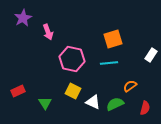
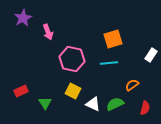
orange semicircle: moved 2 px right, 1 px up
red rectangle: moved 3 px right
white triangle: moved 2 px down
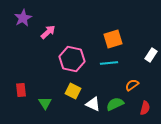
pink arrow: rotated 112 degrees counterclockwise
red rectangle: moved 1 px up; rotated 72 degrees counterclockwise
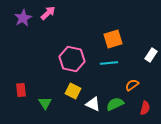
pink arrow: moved 19 px up
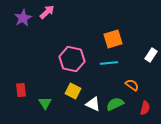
pink arrow: moved 1 px left, 1 px up
orange semicircle: rotated 72 degrees clockwise
